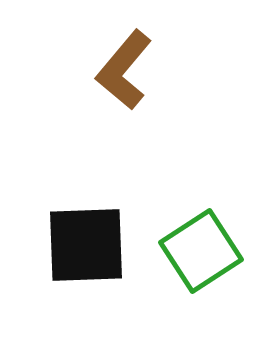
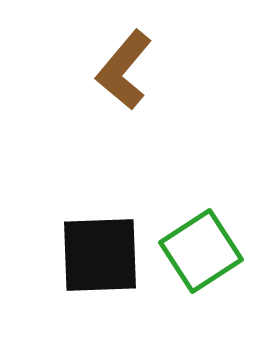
black square: moved 14 px right, 10 px down
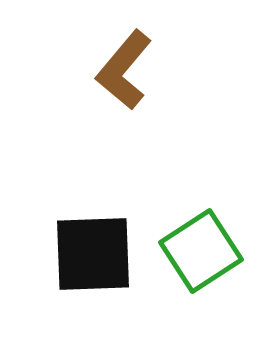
black square: moved 7 px left, 1 px up
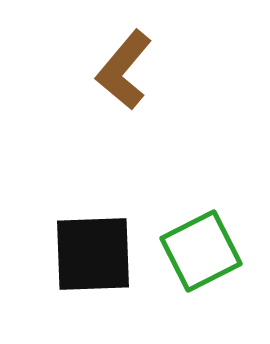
green square: rotated 6 degrees clockwise
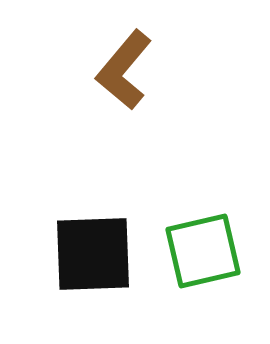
green square: moved 2 px right; rotated 14 degrees clockwise
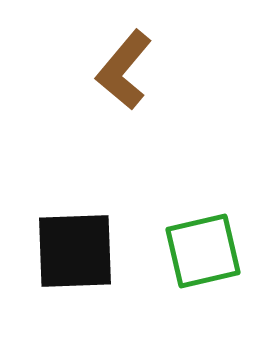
black square: moved 18 px left, 3 px up
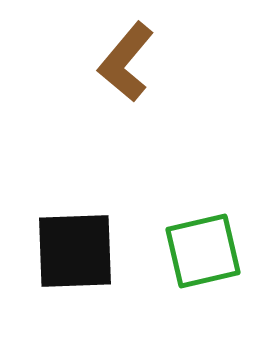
brown L-shape: moved 2 px right, 8 px up
